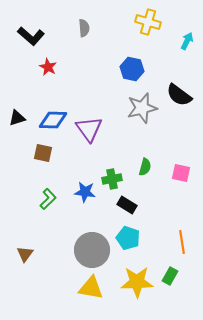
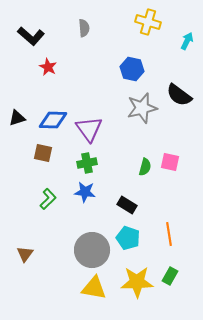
pink square: moved 11 px left, 11 px up
green cross: moved 25 px left, 16 px up
orange line: moved 13 px left, 8 px up
yellow triangle: moved 3 px right
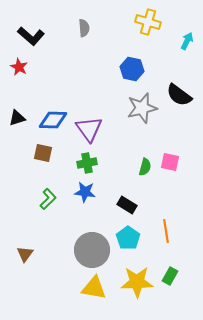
red star: moved 29 px left
orange line: moved 3 px left, 3 px up
cyan pentagon: rotated 15 degrees clockwise
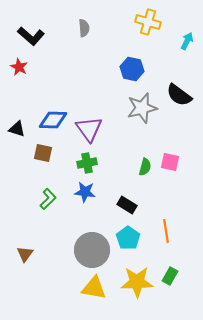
black triangle: moved 11 px down; rotated 36 degrees clockwise
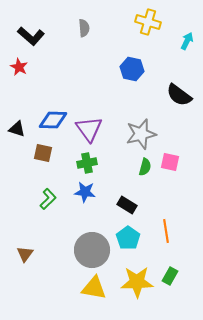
gray star: moved 1 px left, 26 px down
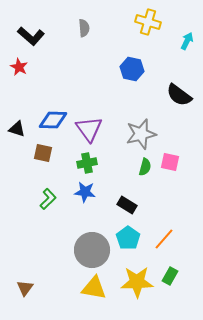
orange line: moved 2 px left, 8 px down; rotated 50 degrees clockwise
brown triangle: moved 34 px down
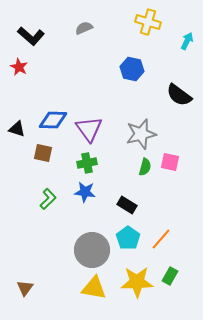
gray semicircle: rotated 108 degrees counterclockwise
orange line: moved 3 px left
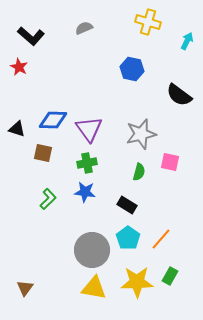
green semicircle: moved 6 px left, 5 px down
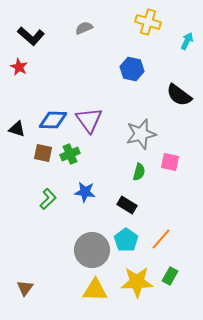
purple triangle: moved 9 px up
green cross: moved 17 px left, 9 px up; rotated 12 degrees counterclockwise
cyan pentagon: moved 2 px left, 2 px down
yellow triangle: moved 1 px right, 2 px down; rotated 8 degrees counterclockwise
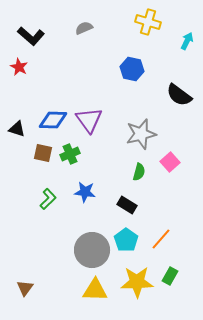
pink square: rotated 36 degrees clockwise
